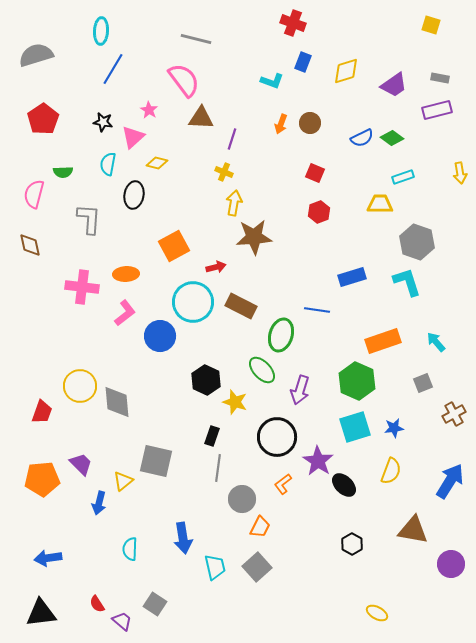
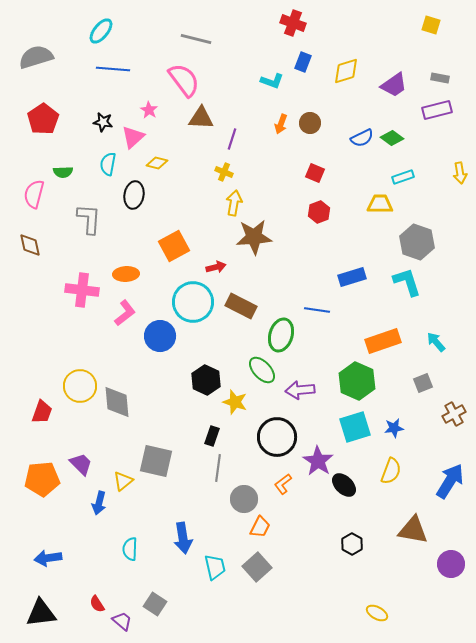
cyan ellipse at (101, 31): rotated 36 degrees clockwise
gray semicircle at (36, 55): moved 2 px down
blue line at (113, 69): rotated 64 degrees clockwise
pink cross at (82, 287): moved 3 px down
purple arrow at (300, 390): rotated 68 degrees clockwise
gray circle at (242, 499): moved 2 px right
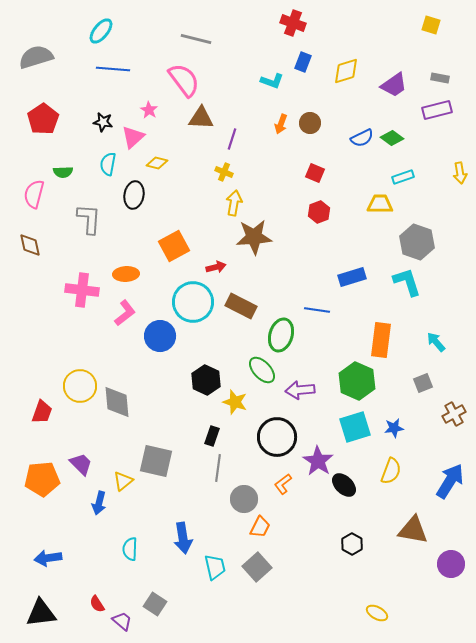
orange rectangle at (383, 341): moved 2 px left, 1 px up; rotated 64 degrees counterclockwise
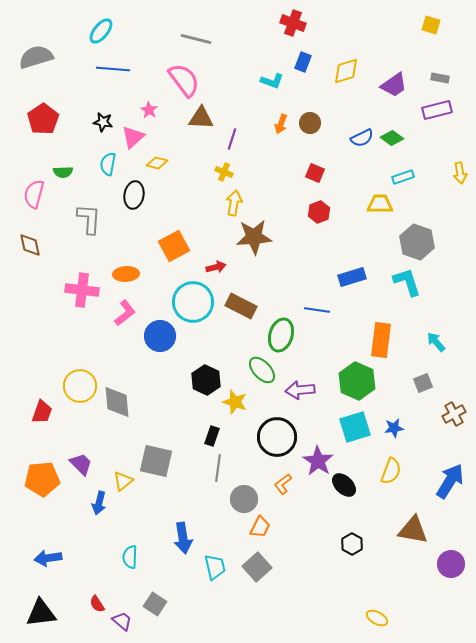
cyan semicircle at (130, 549): moved 8 px down
yellow ellipse at (377, 613): moved 5 px down
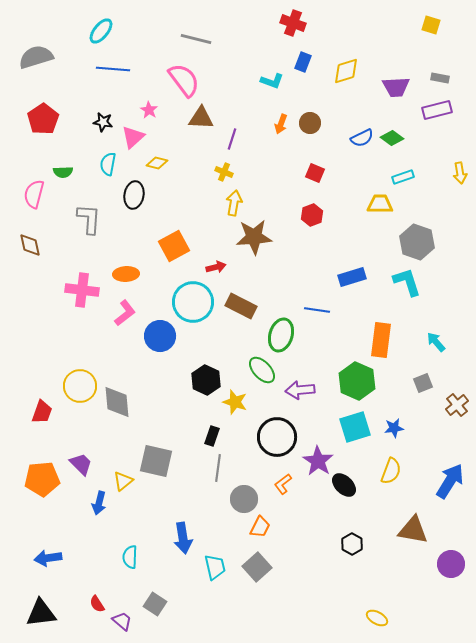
purple trapezoid at (394, 85): moved 2 px right, 2 px down; rotated 32 degrees clockwise
red hexagon at (319, 212): moved 7 px left, 3 px down
brown cross at (454, 414): moved 3 px right, 9 px up; rotated 10 degrees counterclockwise
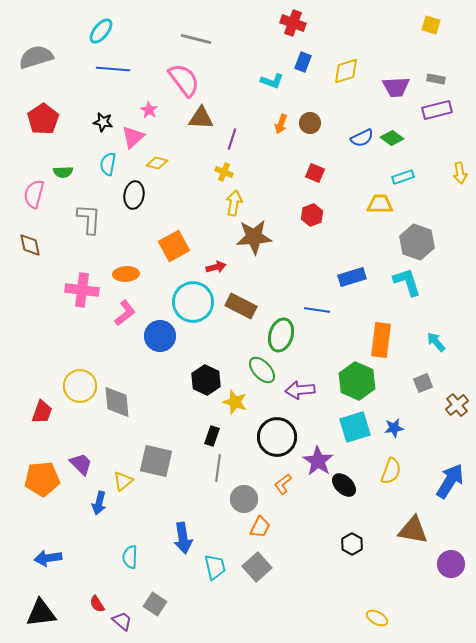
gray rectangle at (440, 78): moved 4 px left, 1 px down
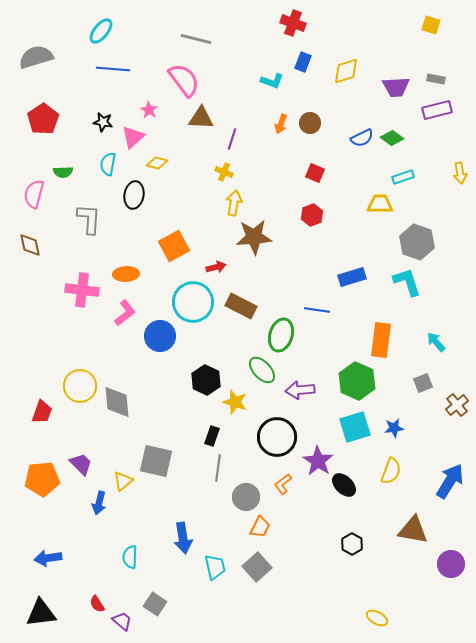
gray circle at (244, 499): moved 2 px right, 2 px up
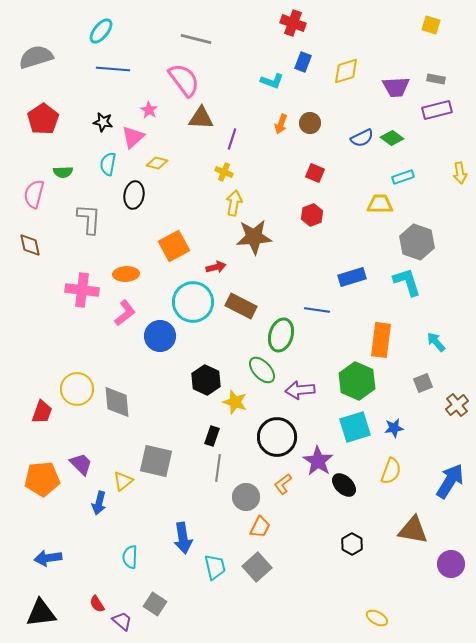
yellow circle at (80, 386): moved 3 px left, 3 px down
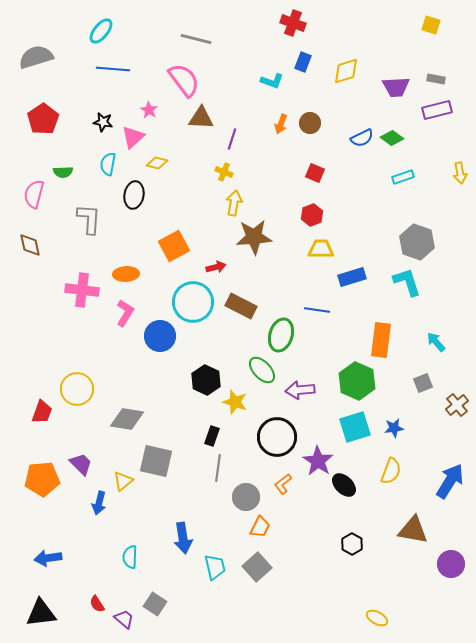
yellow trapezoid at (380, 204): moved 59 px left, 45 px down
pink L-shape at (125, 313): rotated 20 degrees counterclockwise
gray diamond at (117, 402): moved 10 px right, 17 px down; rotated 76 degrees counterclockwise
purple trapezoid at (122, 621): moved 2 px right, 2 px up
